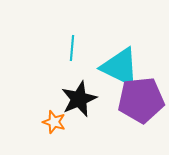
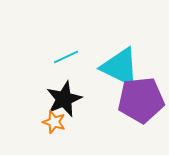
cyan line: moved 6 px left, 9 px down; rotated 60 degrees clockwise
black star: moved 15 px left
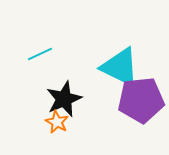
cyan line: moved 26 px left, 3 px up
orange star: moved 3 px right; rotated 10 degrees clockwise
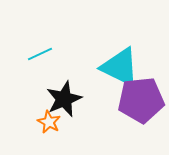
orange star: moved 8 px left
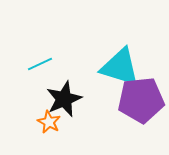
cyan line: moved 10 px down
cyan triangle: rotated 9 degrees counterclockwise
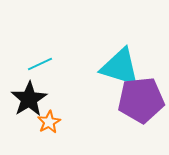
black star: moved 35 px left; rotated 9 degrees counterclockwise
orange star: rotated 15 degrees clockwise
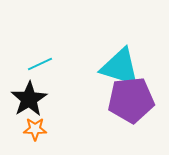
purple pentagon: moved 10 px left
orange star: moved 14 px left, 7 px down; rotated 30 degrees clockwise
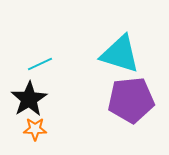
cyan triangle: moved 13 px up
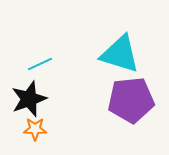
black star: rotated 12 degrees clockwise
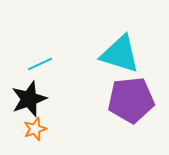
orange star: rotated 20 degrees counterclockwise
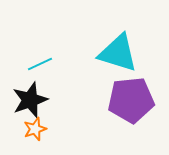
cyan triangle: moved 2 px left, 1 px up
black star: moved 1 px right, 1 px down
